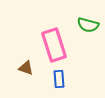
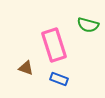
blue rectangle: rotated 66 degrees counterclockwise
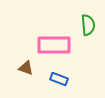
green semicircle: rotated 110 degrees counterclockwise
pink rectangle: rotated 72 degrees counterclockwise
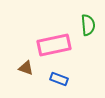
pink rectangle: rotated 12 degrees counterclockwise
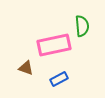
green semicircle: moved 6 px left, 1 px down
blue rectangle: rotated 48 degrees counterclockwise
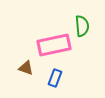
blue rectangle: moved 4 px left, 1 px up; rotated 42 degrees counterclockwise
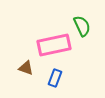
green semicircle: rotated 20 degrees counterclockwise
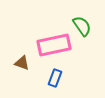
green semicircle: rotated 10 degrees counterclockwise
brown triangle: moved 4 px left, 5 px up
